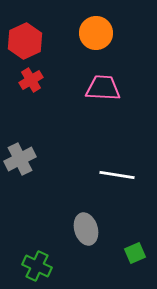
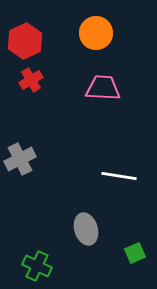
white line: moved 2 px right, 1 px down
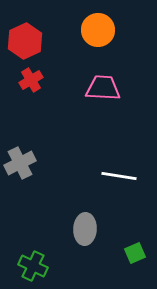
orange circle: moved 2 px right, 3 px up
gray cross: moved 4 px down
gray ellipse: moved 1 px left; rotated 20 degrees clockwise
green cross: moved 4 px left
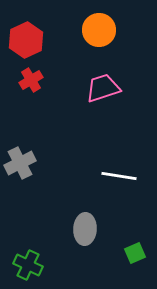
orange circle: moved 1 px right
red hexagon: moved 1 px right, 1 px up
pink trapezoid: rotated 21 degrees counterclockwise
green cross: moved 5 px left, 1 px up
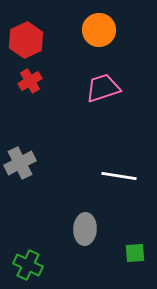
red cross: moved 1 px left, 1 px down
green square: rotated 20 degrees clockwise
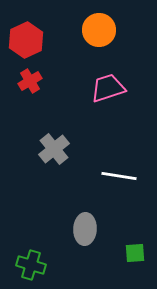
pink trapezoid: moved 5 px right
gray cross: moved 34 px right, 14 px up; rotated 12 degrees counterclockwise
green cross: moved 3 px right; rotated 8 degrees counterclockwise
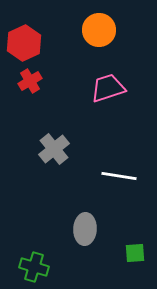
red hexagon: moved 2 px left, 3 px down
green cross: moved 3 px right, 2 px down
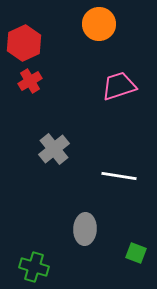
orange circle: moved 6 px up
pink trapezoid: moved 11 px right, 2 px up
green square: moved 1 px right; rotated 25 degrees clockwise
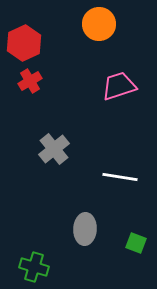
white line: moved 1 px right, 1 px down
green square: moved 10 px up
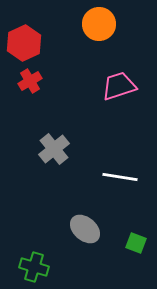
gray ellipse: rotated 52 degrees counterclockwise
